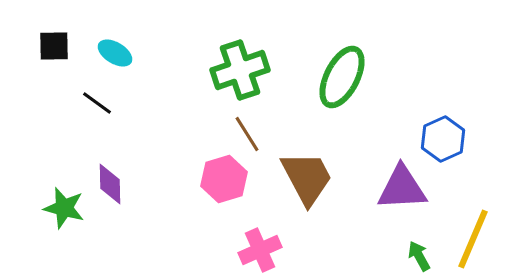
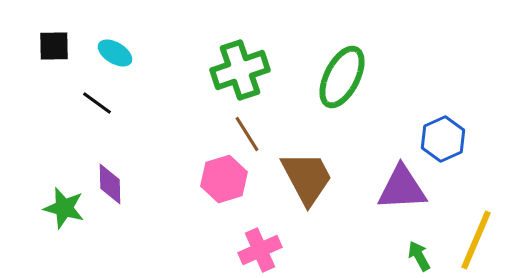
yellow line: moved 3 px right, 1 px down
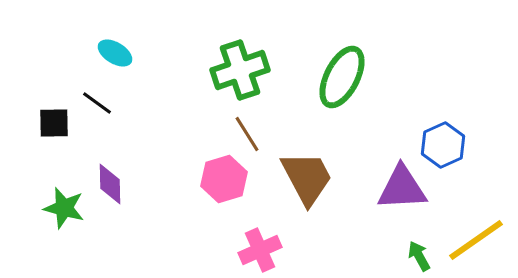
black square: moved 77 px down
blue hexagon: moved 6 px down
yellow line: rotated 32 degrees clockwise
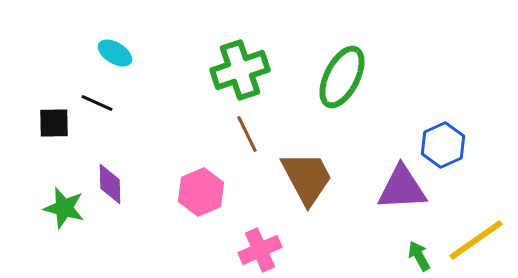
black line: rotated 12 degrees counterclockwise
brown line: rotated 6 degrees clockwise
pink hexagon: moved 23 px left, 13 px down; rotated 6 degrees counterclockwise
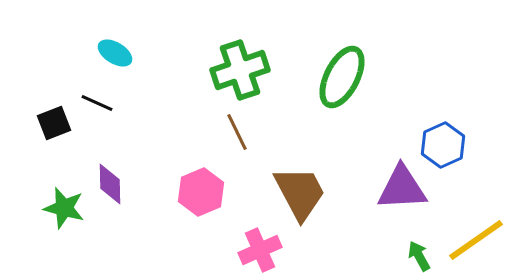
black square: rotated 20 degrees counterclockwise
brown line: moved 10 px left, 2 px up
brown trapezoid: moved 7 px left, 15 px down
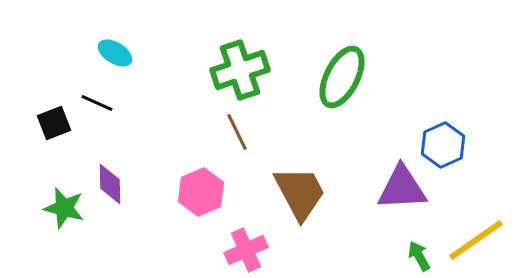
pink cross: moved 14 px left
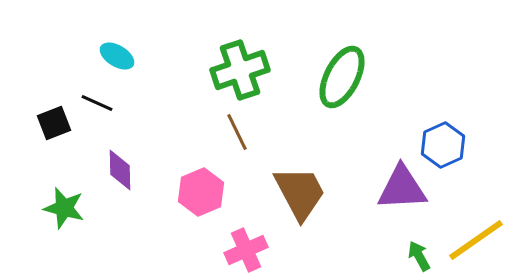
cyan ellipse: moved 2 px right, 3 px down
purple diamond: moved 10 px right, 14 px up
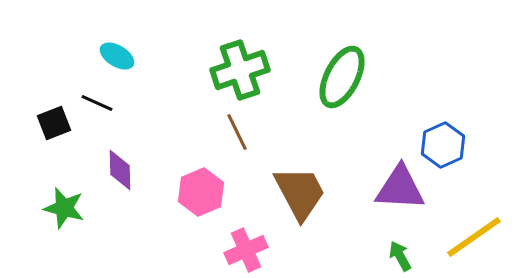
purple triangle: moved 2 px left; rotated 6 degrees clockwise
yellow line: moved 2 px left, 3 px up
green arrow: moved 19 px left
